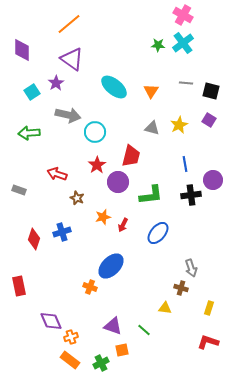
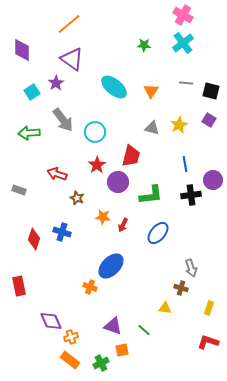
green star at (158, 45): moved 14 px left
gray arrow at (68, 115): moved 5 px left, 5 px down; rotated 40 degrees clockwise
orange star at (103, 217): rotated 21 degrees clockwise
blue cross at (62, 232): rotated 36 degrees clockwise
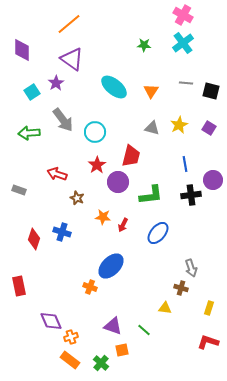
purple square at (209, 120): moved 8 px down
green cross at (101, 363): rotated 21 degrees counterclockwise
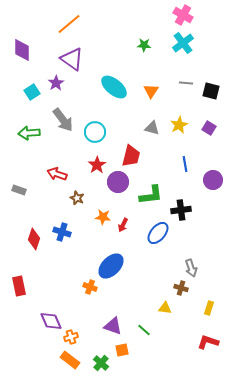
black cross at (191, 195): moved 10 px left, 15 px down
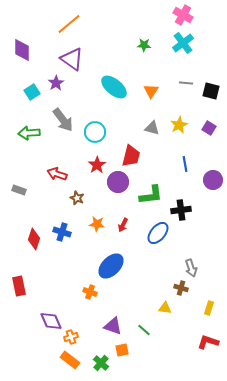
orange star at (103, 217): moved 6 px left, 7 px down
orange cross at (90, 287): moved 5 px down
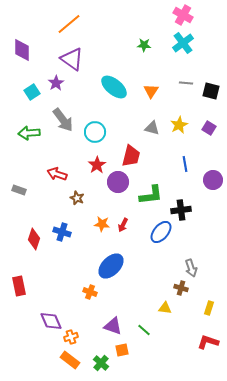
orange star at (97, 224): moved 5 px right
blue ellipse at (158, 233): moved 3 px right, 1 px up
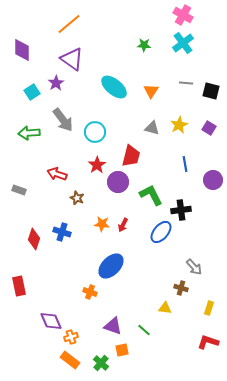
green L-shape at (151, 195): rotated 110 degrees counterclockwise
gray arrow at (191, 268): moved 3 px right, 1 px up; rotated 24 degrees counterclockwise
